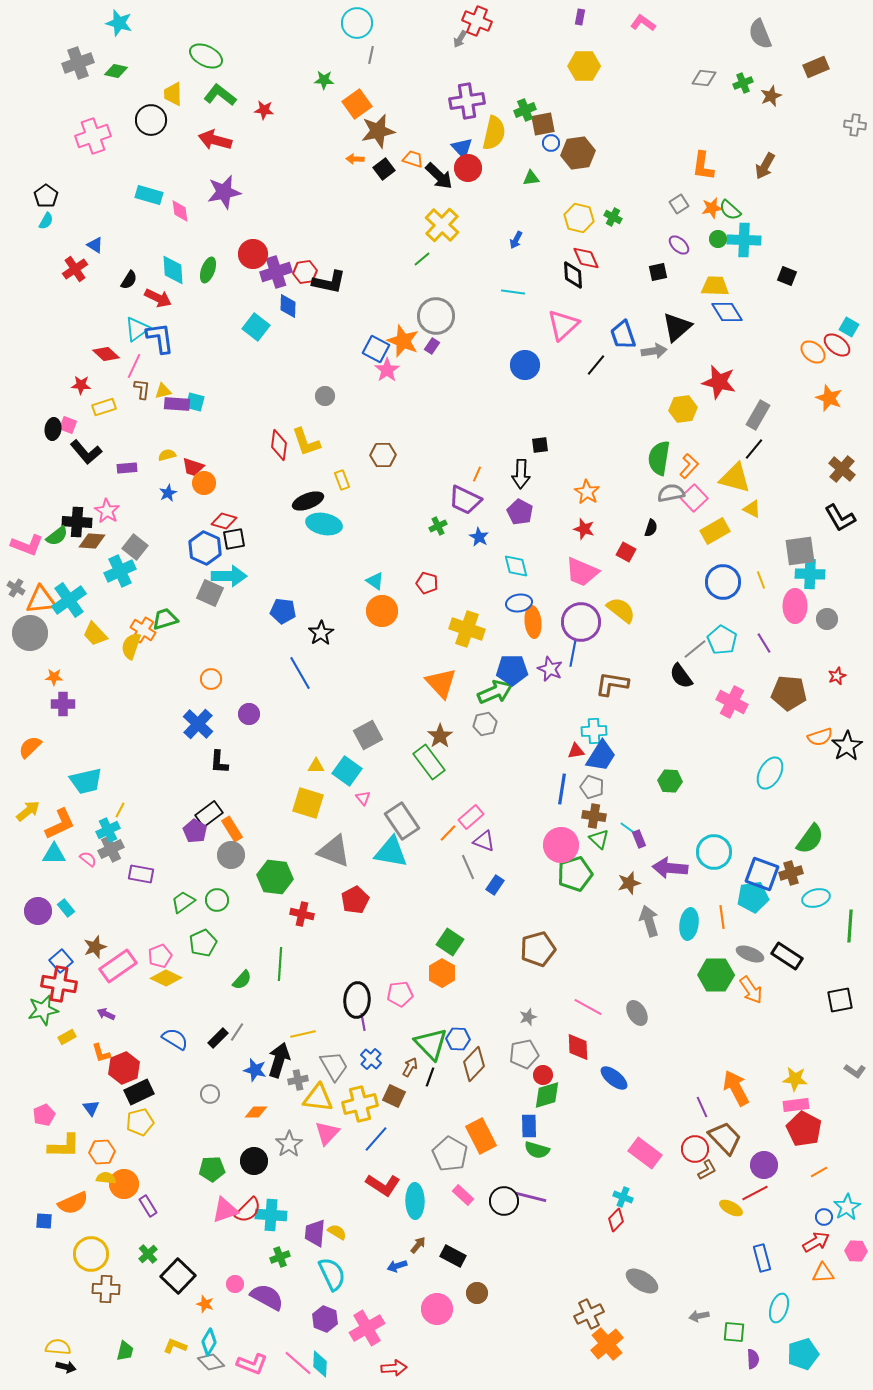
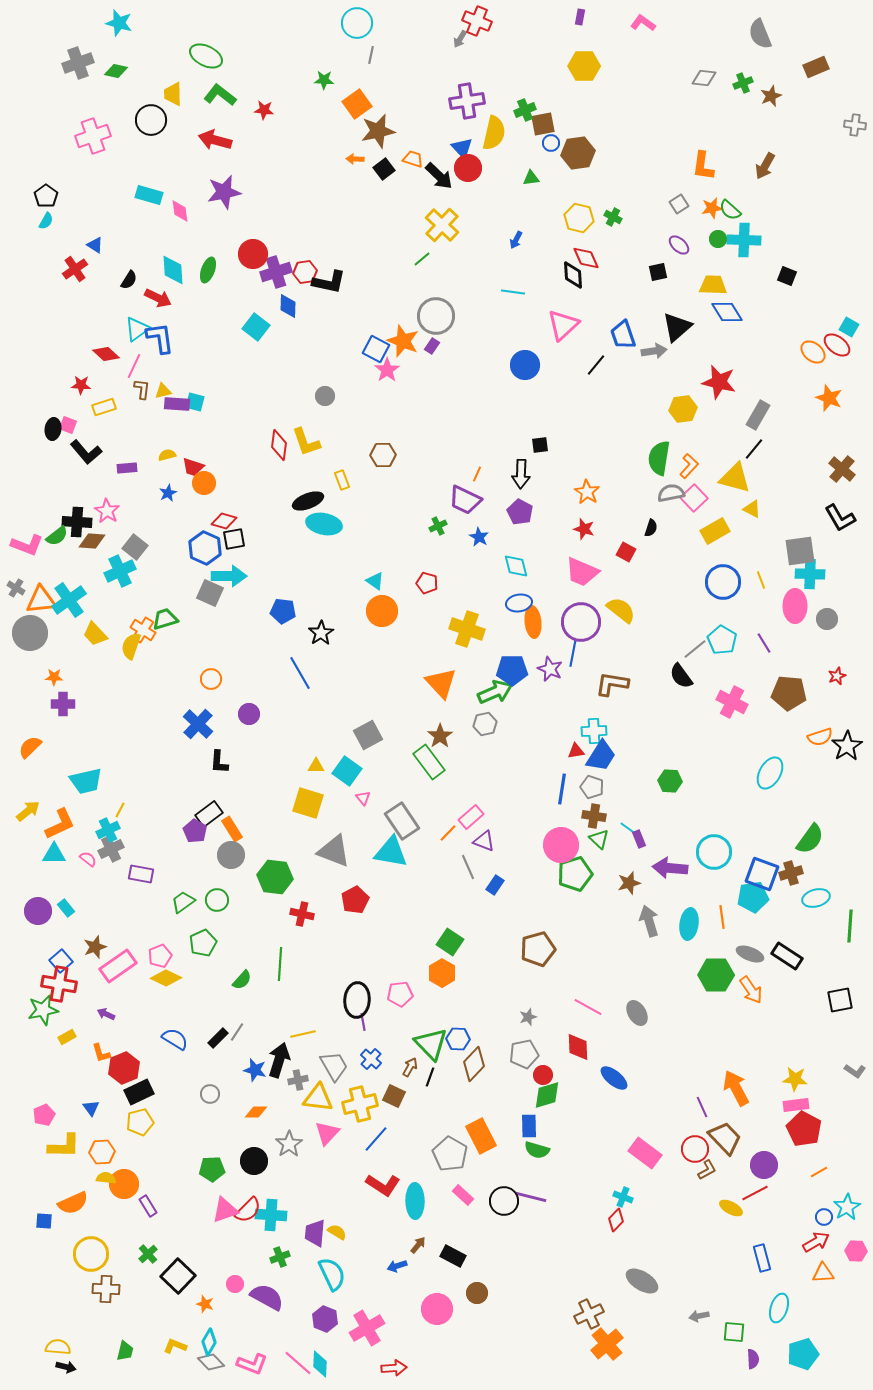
yellow trapezoid at (715, 286): moved 2 px left, 1 px up
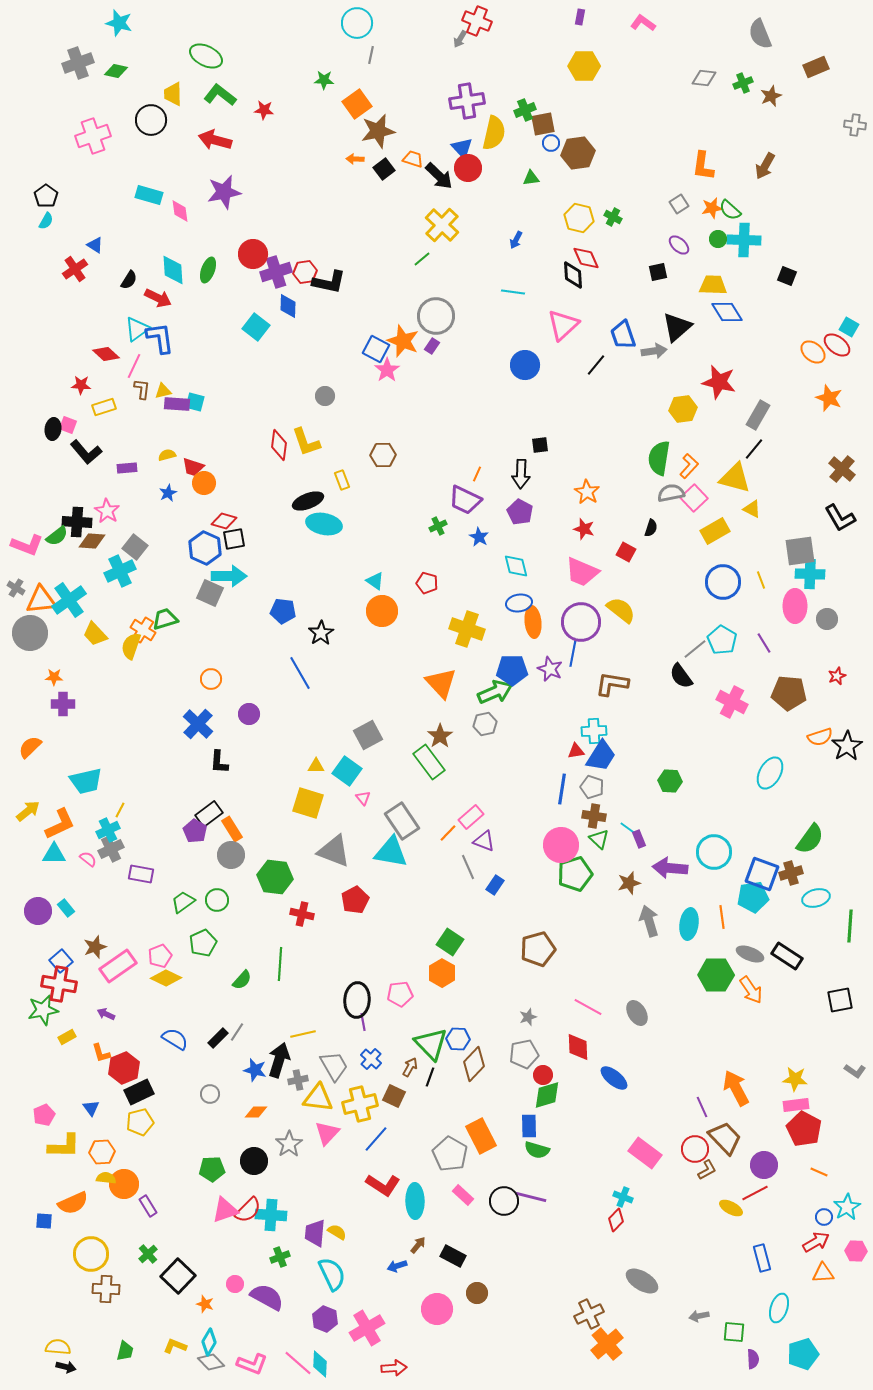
orange line at (819, 1172): rotated 54 degrees clockwise
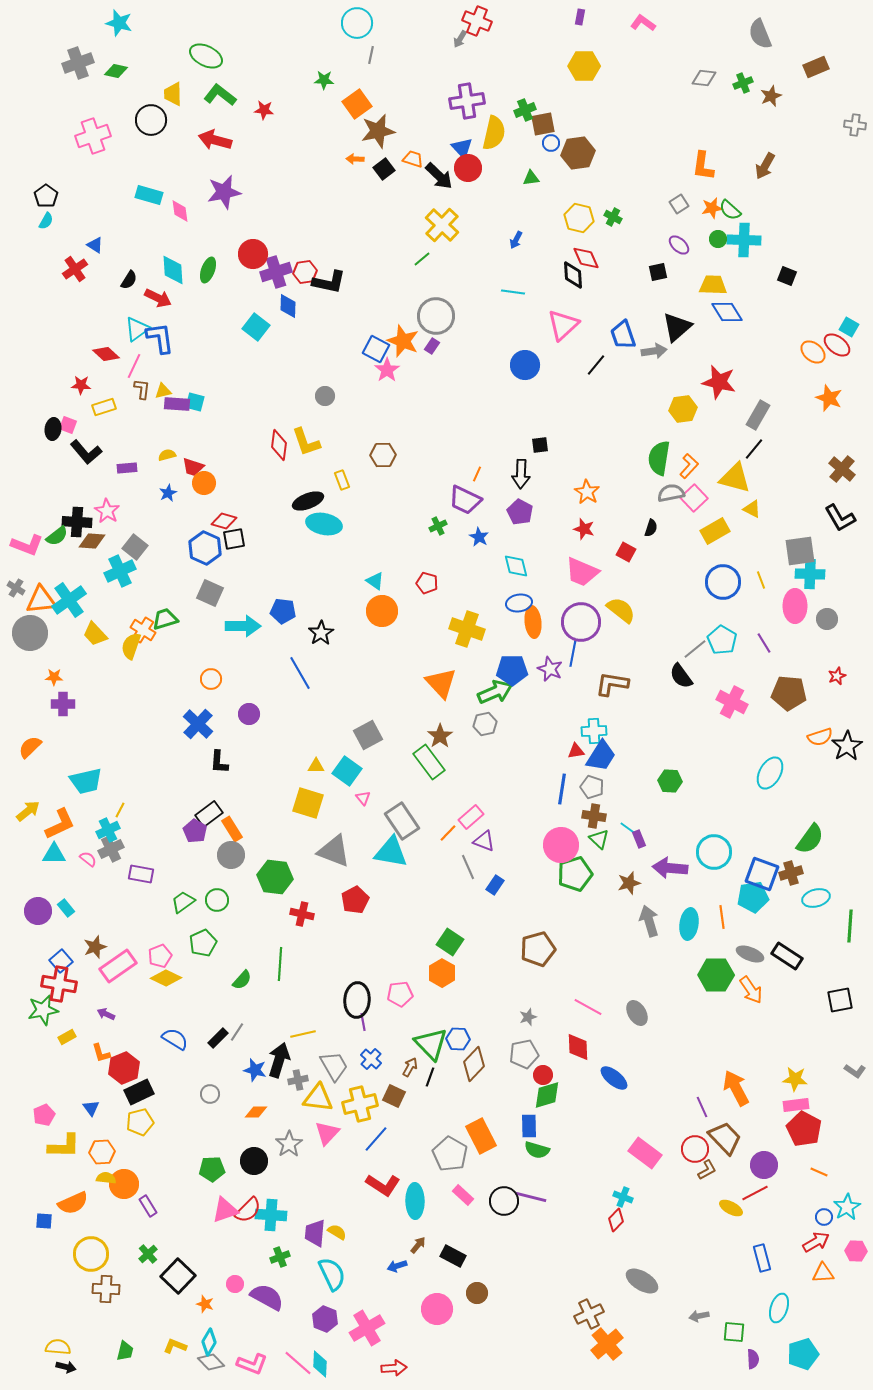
cyan arrow at (229, 576): moved 14 px right, 50 px down
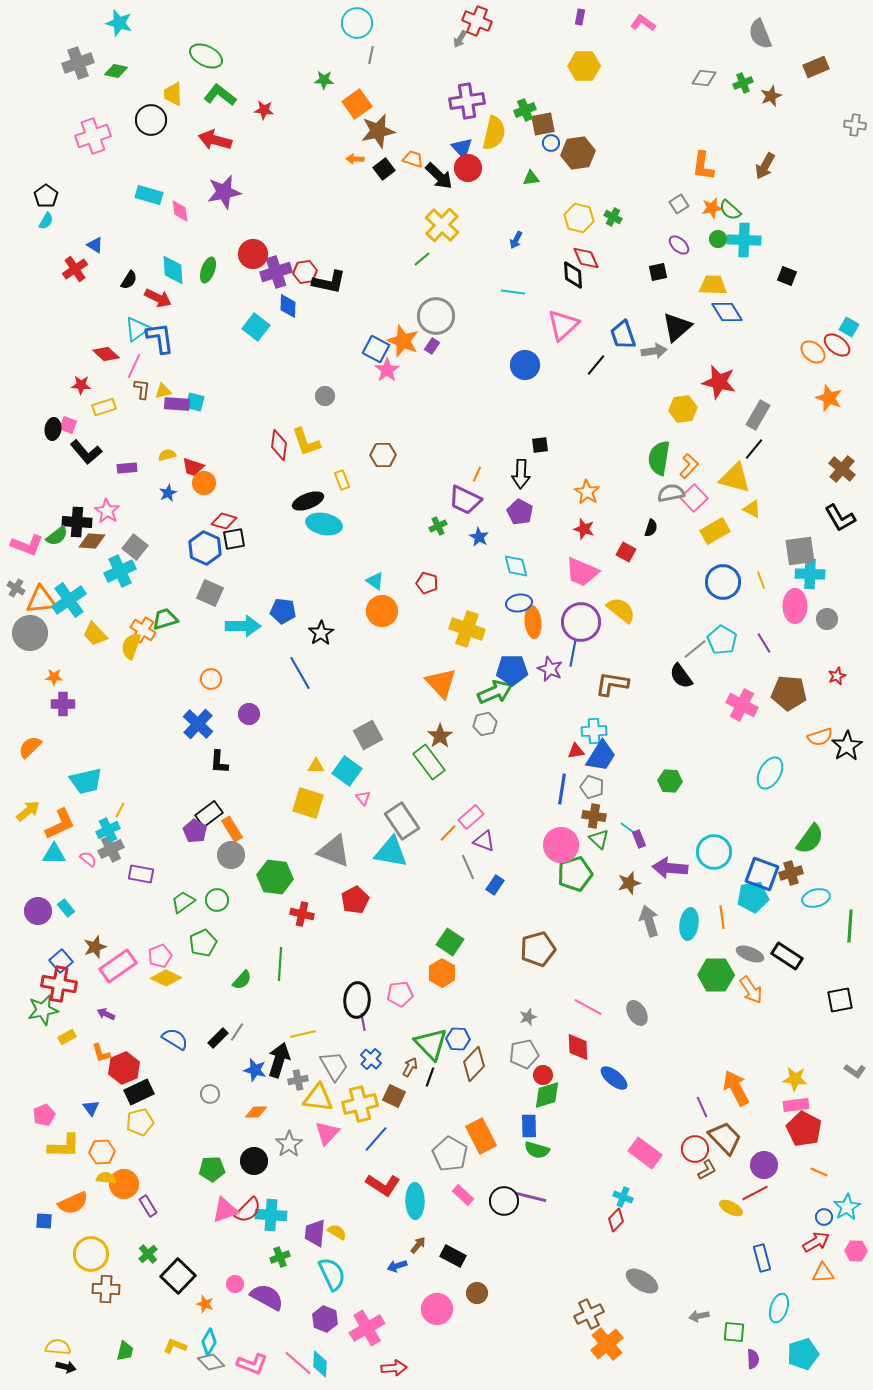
pink cross at (732, 702): moved 10 px right, 3 px down
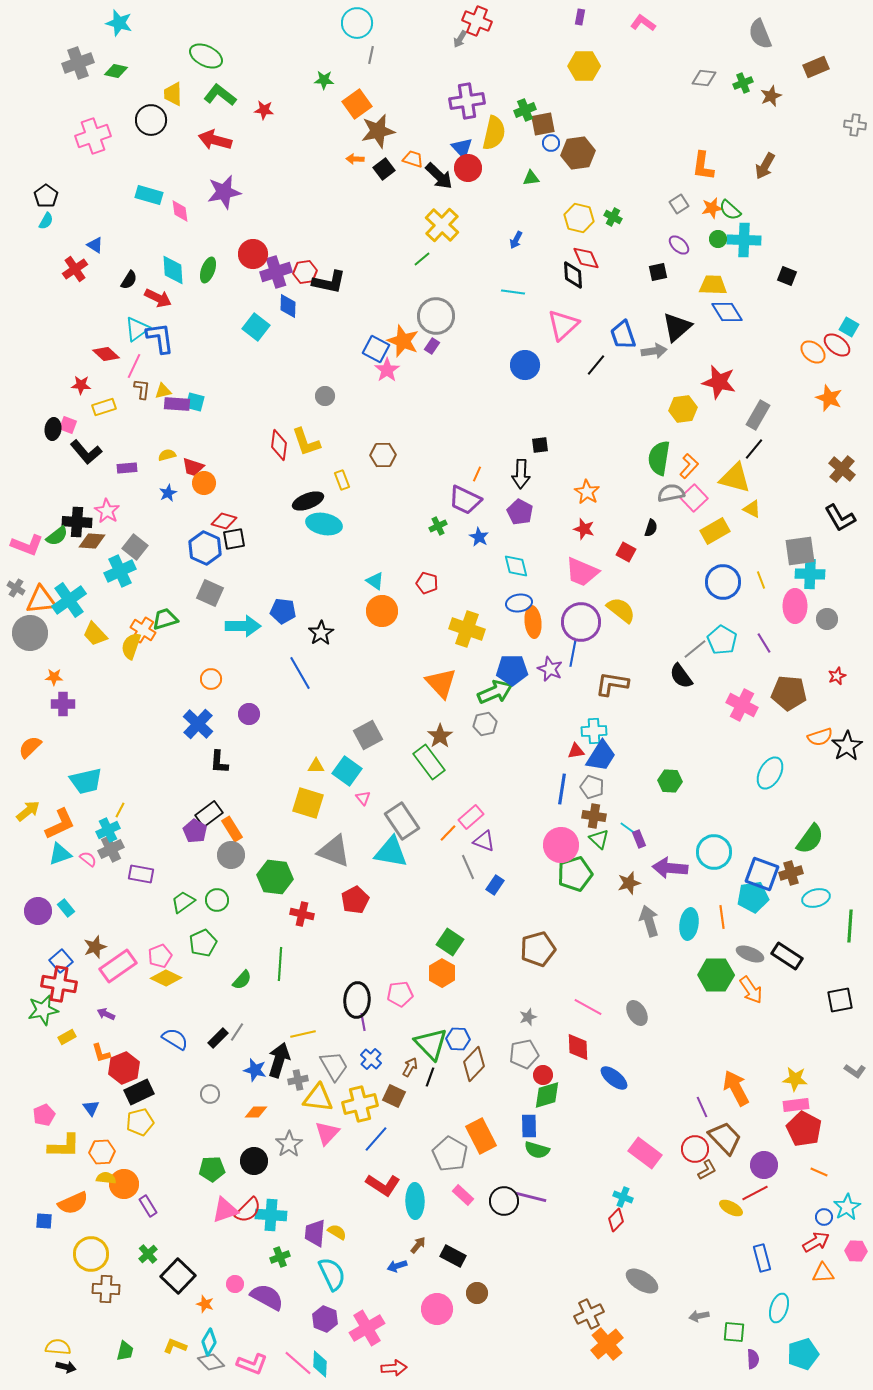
cyan triangle at (54, 854): moved 6 px right; rotated 20 degrees counterclockwise
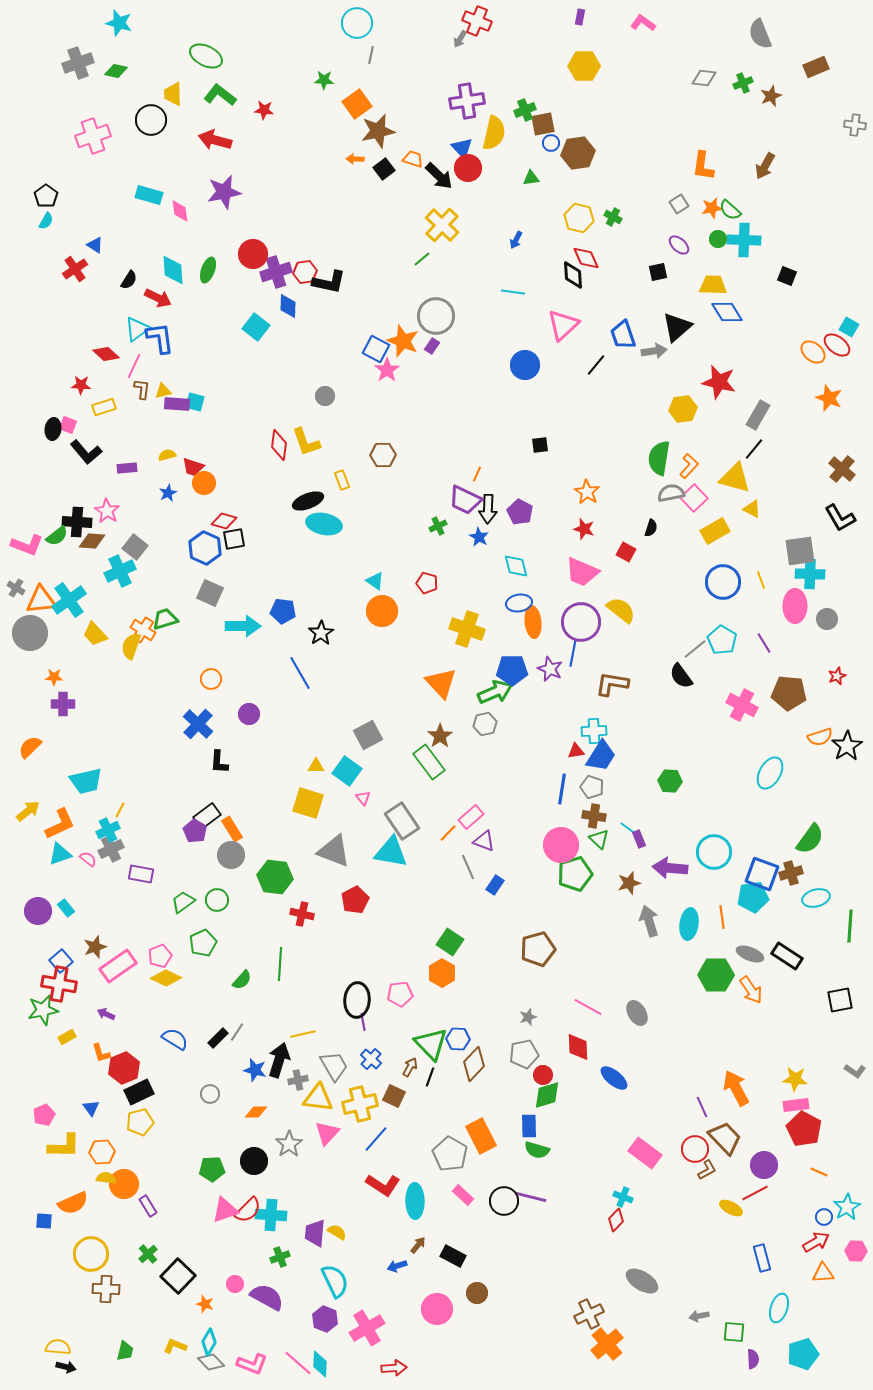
black arrow at (521, 474): moved 33 px left, 35 px down
black rectangle at (209, 814): moved 2 px left, 2 px down
cyan semicircle at (332, 1274): moved 3 px right, 7 px down
